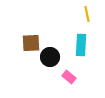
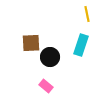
cyan rectangle: rotated 15 degrees clockwise
pink rectangle: moved 23 px left, 9 px down
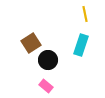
yellow line: moved 2 px left
brown square: rotated 30 degrees counterclockwise
black circle: moved 2 px left, 3 px down
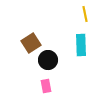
cyan rectangle: rotated 20 degrees counterclockwise
pink rectangle: rotated 40 degrees clockwise
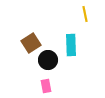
cyan rectangle: moved 10 px left
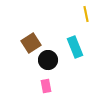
yellow line: moved 1 px right
cyan rectangle: moved 4 px right, 2 px down; rotated 20 degrees counterclockwise
